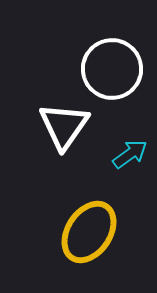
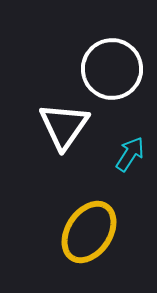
cyan arrow: rotated 21 degrees counterclockwise
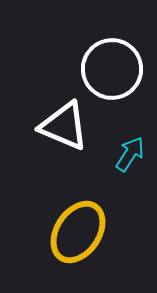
white triangle: rotated 42 degrees counterclockwise
yellow ellipse: moved 11 px left
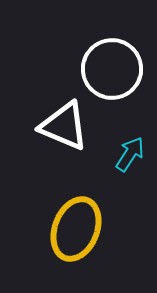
yellow ellipse: moved 2 px left, 3 px up; rotated 12 degrees counterclockwise
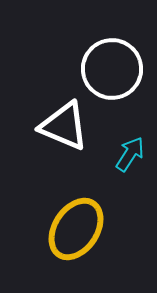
yellow ellipse: rotated 12 degrees clockwise
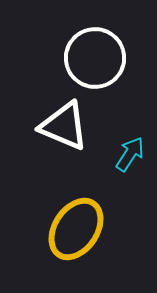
white circle: moved 17 px left, 11 px up
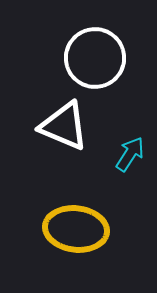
yellow ellipse: rotated 64 degrees clockwise
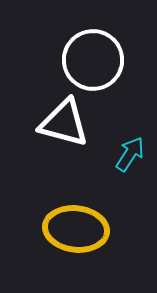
white circle: moved 2 px left, 2 px down
white triangle: moved 3 px up; rotated 8 degrees counterclockwise
